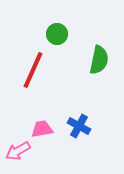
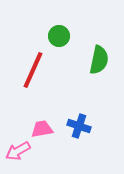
green circle: moved 2 px right, 2 px down
blue cross: rotated 10 degrees counterclockwise
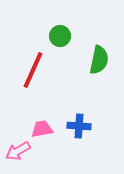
green circle: moved 1 px right
blue cross: rotated 15 degrees counterclockwise
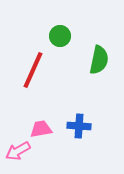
pink trapezoid: moved 1 px left
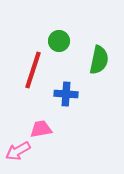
green circle: moved 1 px left, 5 px down
red line: rotated 6 degrees counterclockwise
blue cross: moved 13 px left, 32 px up
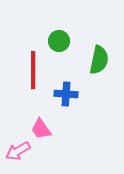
red line: rotated 18 degrees counterclockwise
pink trapezoid: rotated 115 degrees counterclockwise
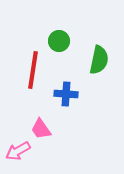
red line: rotated 9 degrees clockwise
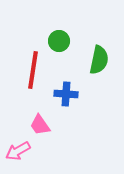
pink trapezoid: moved 1 px left, 4 px up
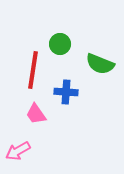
green circle: moved 1 px right, 3 px down
green semicircle: moved 1 px right, 4 px down; rotated 100 degrees clockwise
blue cross: moved 2 px up
pink trapezoid: moved 4 px left, 11 px up
